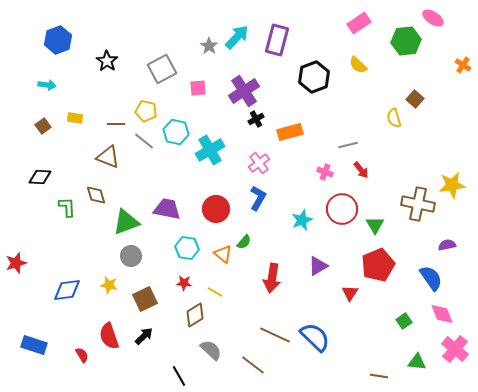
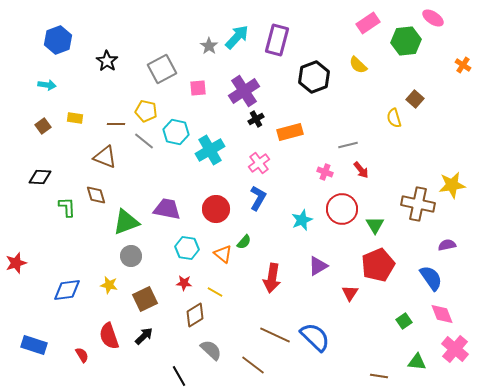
pink rectangle at (359, 23): moved 9 px right
brown triangle at (108, 157): moved 3 px left
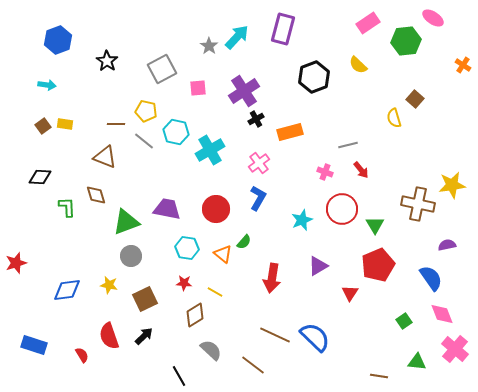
purple rectangle at (277, 40): moved 6 px right, 11 px up
yellow rectangle at (75, 118): moved 10 px left, 6 px down
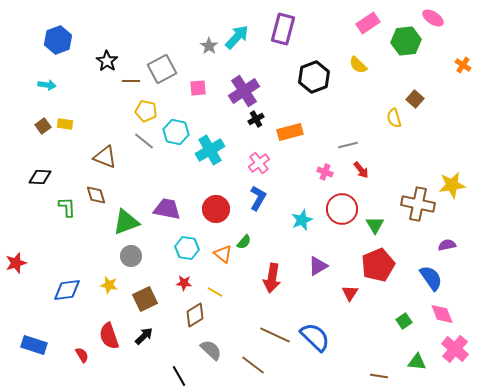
brown line at (116, 124): moved 15 px right, 43 px up
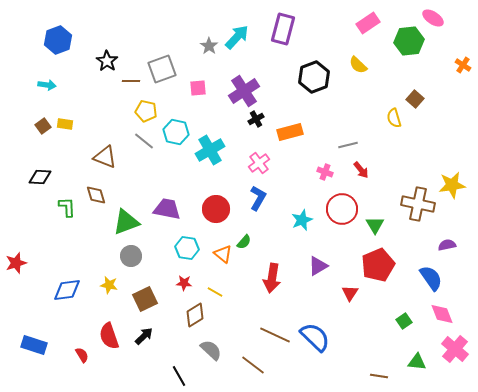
green hexagon at (406, 41): moved 3 px right
gray square at (162, 69): rotated 8 degrees clockwise
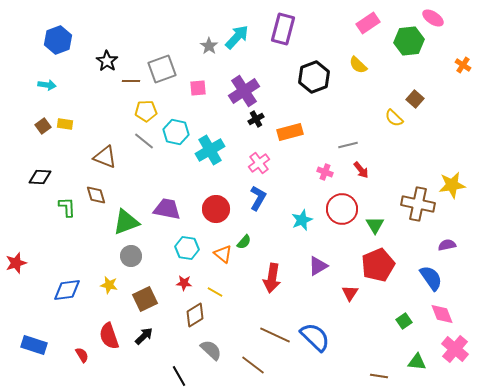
yellow pentagon at (146, 111): rotated 15 degrees counterclockwise
yellow semicircle at (394, 118): rotated 30 degrees counterclockwise
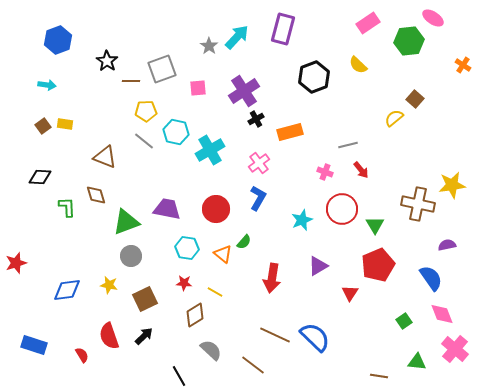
yellow semicircle at (394, 118): rotated 96 degrees clockwise
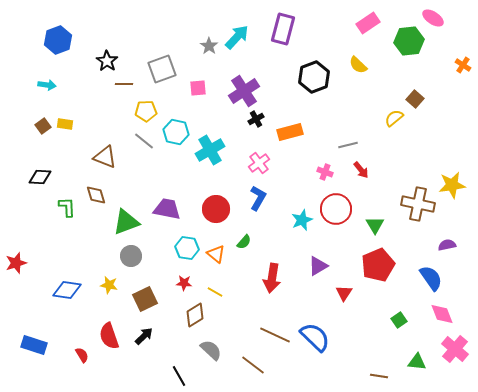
brown line at (131, 81): moved 7 px left, 3 px down
red circle at (342, 209): moved 6 px left
orange triangle at (223, 254): moved 7 px left
blue diamond at (67, 290): rotated 16 degrees clockwise
red triangle at (350, 293): moved 6 px left
green square at (404, 321): moved 5 px left, 1 px up
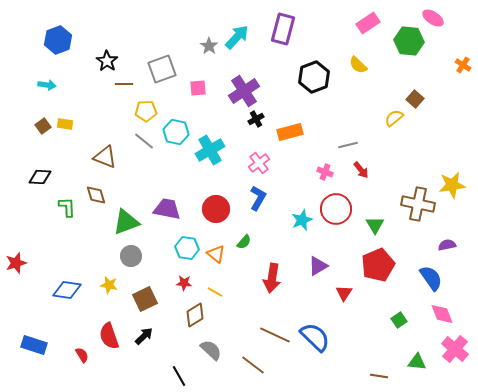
green hexagon at (409, 41): rotated 12 degrees clockwise
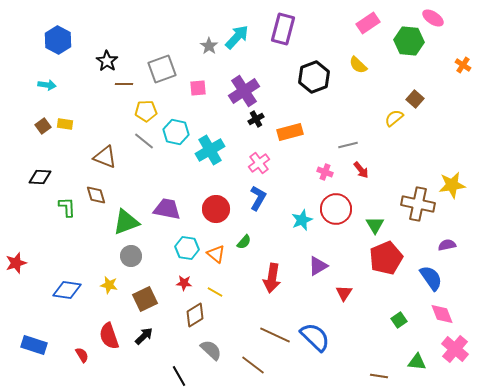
blue hexagon at (58, 40): rotated 12 degrees counterclockwise
red pentagon at (378, 265): moved 8 px right, 7 px up
